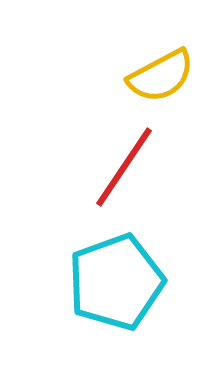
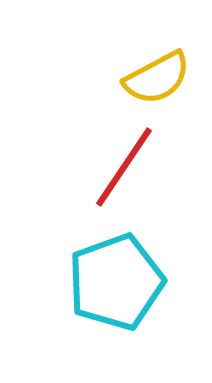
yellow semicircle: moved 4 px left, 2 px down
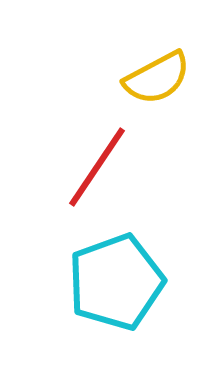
red line: moved 27 px left
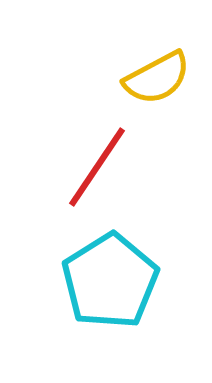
cyan pentagon: moved 6 px left, 1 px up; rotated 12 degrees counterclockwise
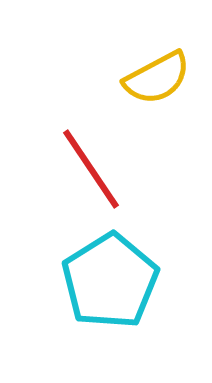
red line: moved 6 px left, 2 px down; rotated 68 degrees counterclockwise
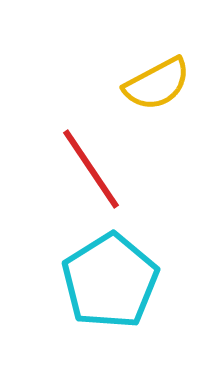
yellow semicircle: moved 6 px down
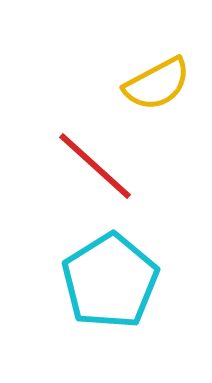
red line: moved 4 px right, 3 px up; rotated 14 degrees counterclockwise
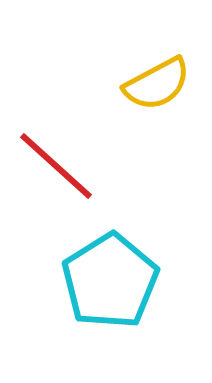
red line: moved 39 px left
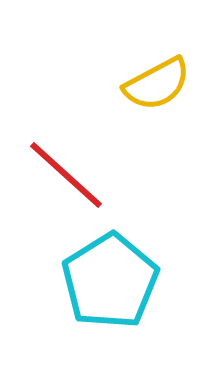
red line: moved 10 px right, 9 px down
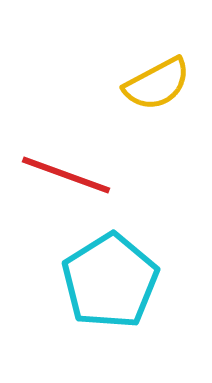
red line: rotated 22 degrees counterclockwise
